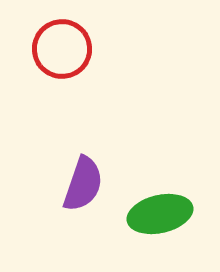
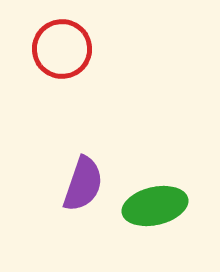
green ellipse: moved 5 px left, 8 px up
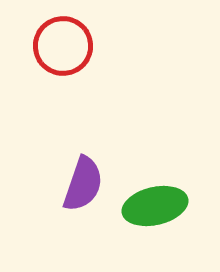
red circle: moved 1 px right, 3 px up
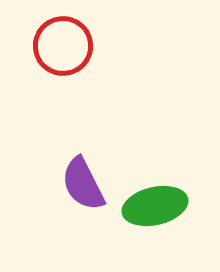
purple semicircle: rotated 134 degrees clockwise
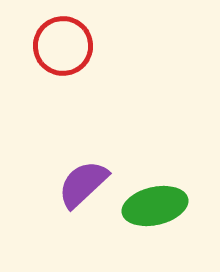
purple semicircle: rotated 74 degrees clockwise
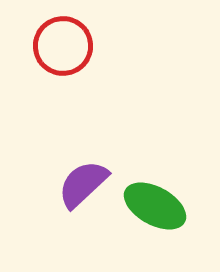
green ellipse: rotated 42 degrees clockwise
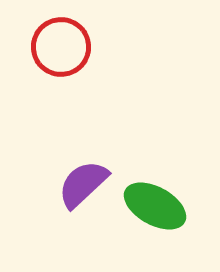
red circle: moved 2 px left, 1 px down
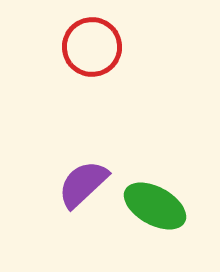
red circle: moved 31 px right
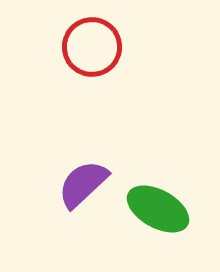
green ellipse: moved 3 px right, 3 px down
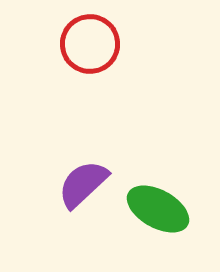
red circle: moved 2 px left, 3 px up
